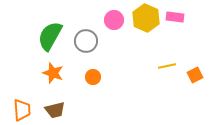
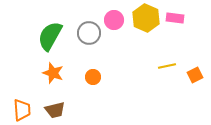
pink rectangle: moved 1 px down
gray circle: moved 3 px right, 8 px up
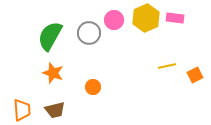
yellow hexagon: rotated 12 degrees clockwise
orange circle: moved 10 px down
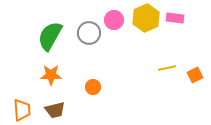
yellow line: moved 2 px down
orange star: moved 2 px left, 2 px down; rotated 20 degrees counterclockwise
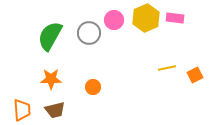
orange star: moved 4 px down
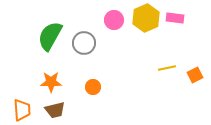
gray circle: moved 5 px left, 10 px down
orange star: moved 3 px down
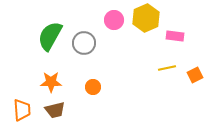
pink rectangle: moved 18 px down
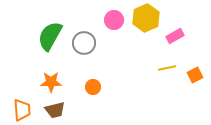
pink rectangle: rotated 36 degrees counterclockwise
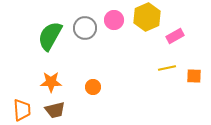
yellow hexagon: moved 1 px right, 1 px up
gray circle: moved 1 px right, 15 px up
orange square: moved 1 px left, 1 px down; rotated 28 degrees clockwise
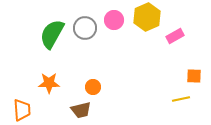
green semicircle: moved 2 px right, 2 px up
yellow line: moved 14 px right, 31 px down
orange star: moved 2 px left, 1 px down
brown trapezoid: moved 26 px right
